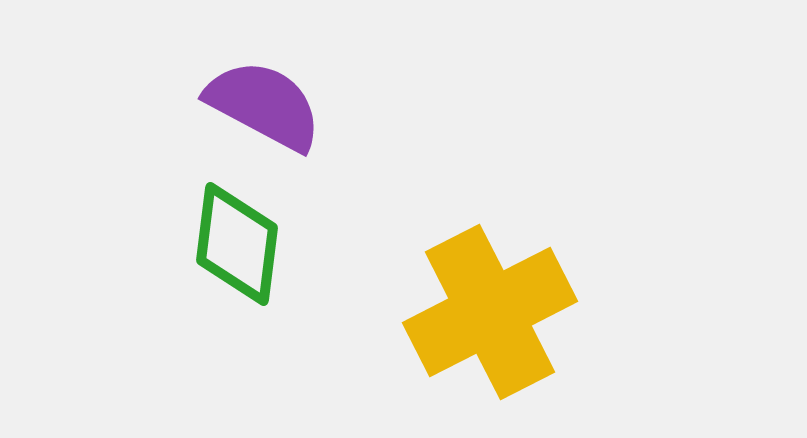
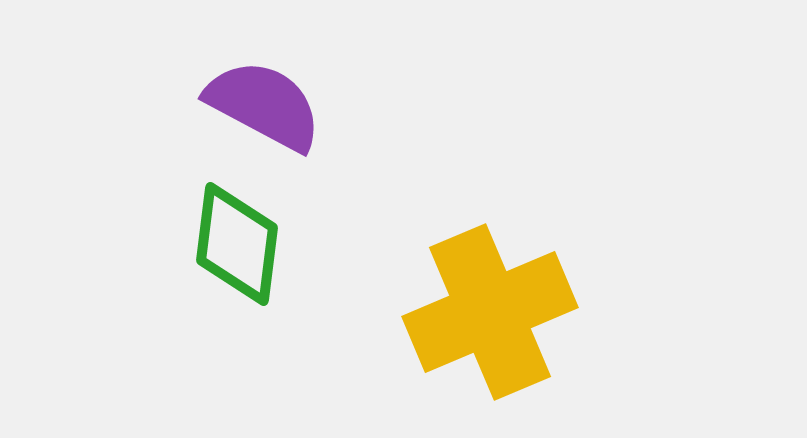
yellow cross: rotated 4 degrees clockwise
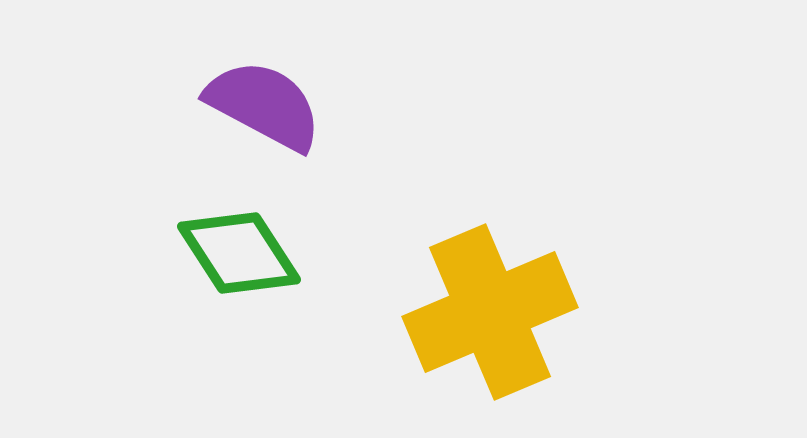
green diamond: moved 2 px right, 9 px down; rotated 40 degrees counterclockwise
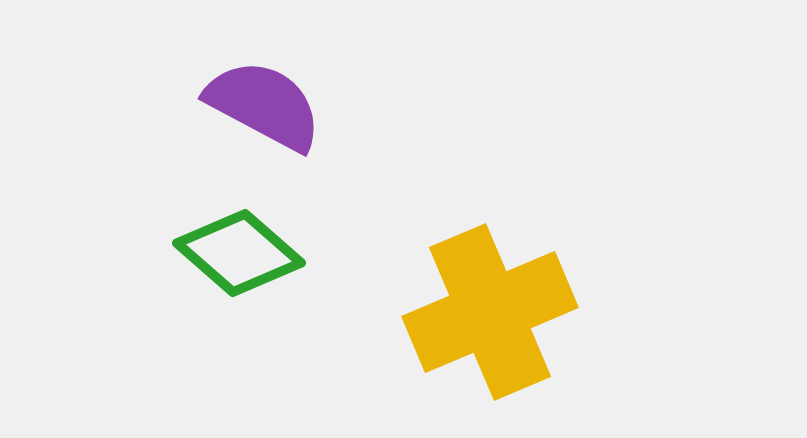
green diamond: rotated 16 degrees counterclockwise
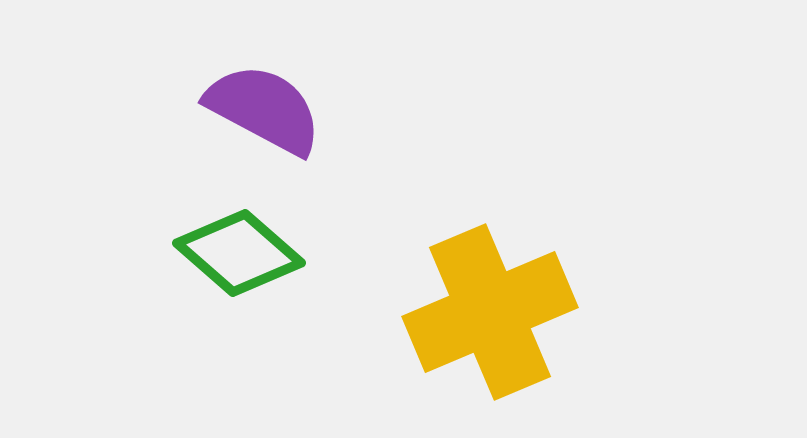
purple semicircle: moved 4 px down
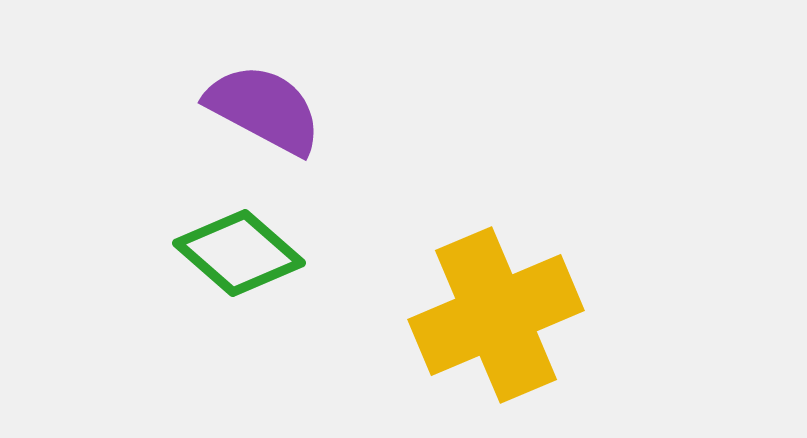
yellow cross: moved 6 px right, 3 px down
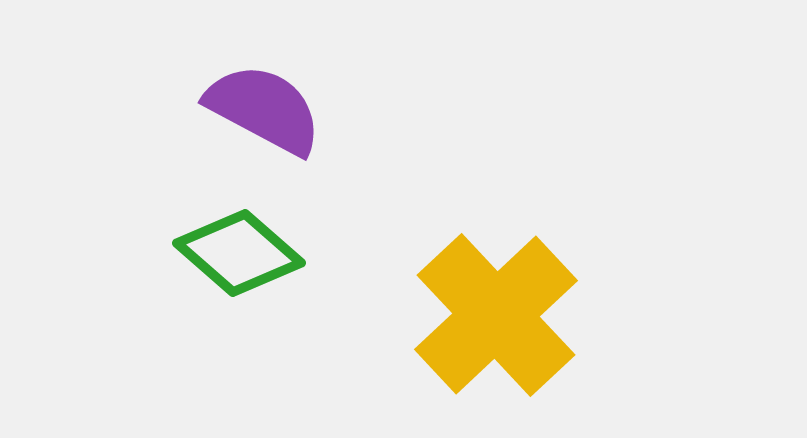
yellow cross: rotated 20 degrees counterclockwise
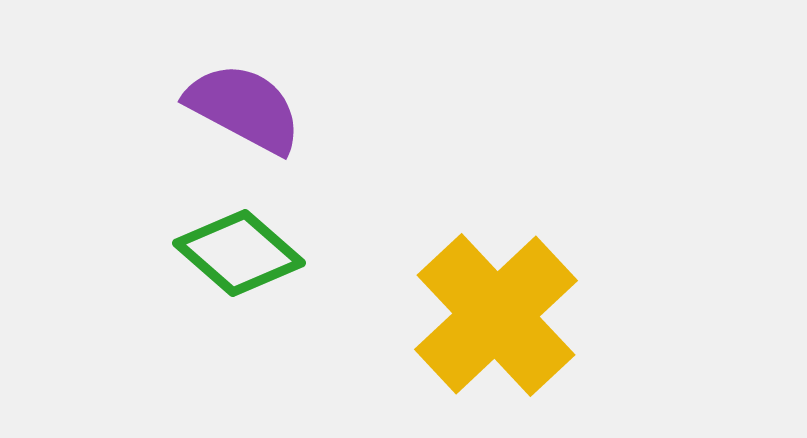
purple semicircle: moved 20 px left, 1 px up
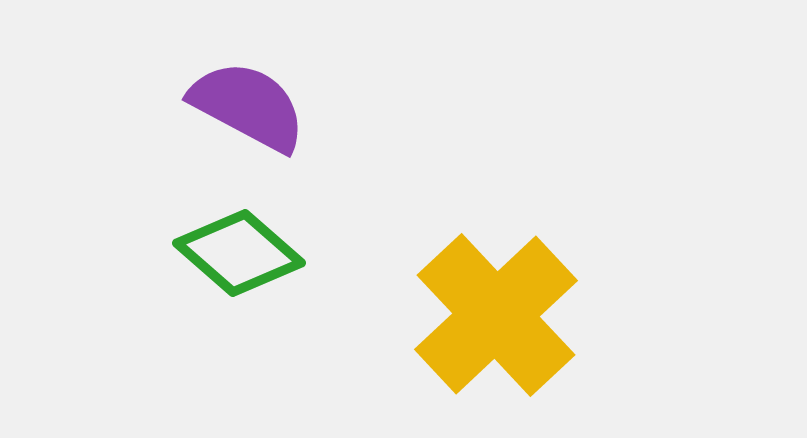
purple semicircle: moved 4 px right, 2 px up
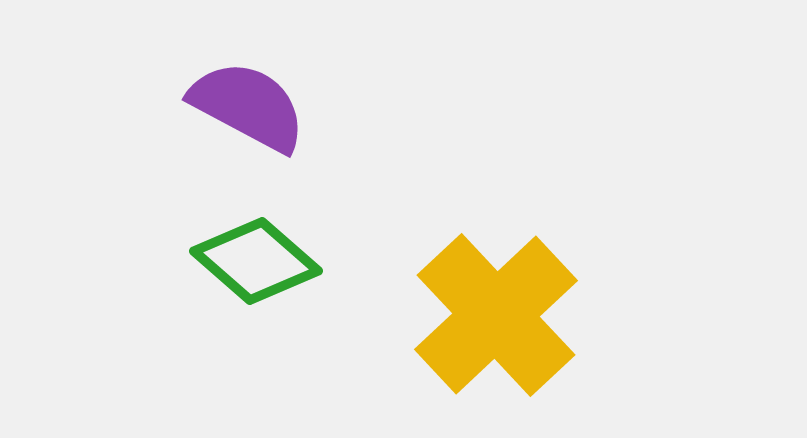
green diamond: moved 17 px right, 8 px down
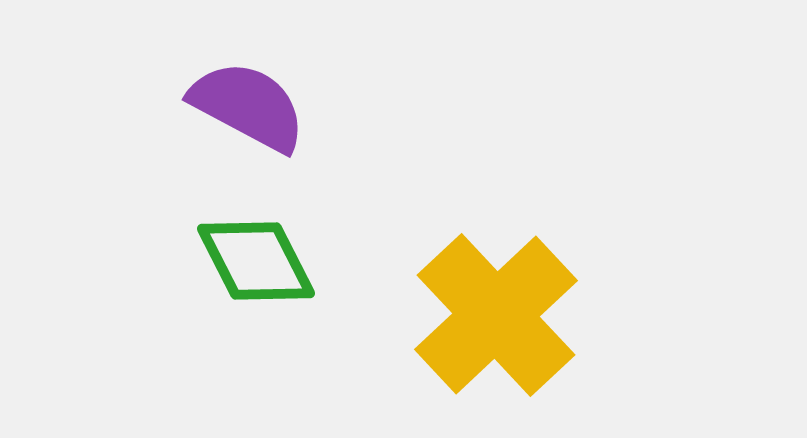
green diamond: rotated 22 degrees clockwise
